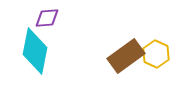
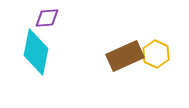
cyan diamond: moved 1 px right, 1 px down
brown rectangle: moved 1 px left; rotated 12 degrees clockwise
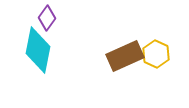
purple diamond: rotated 50 degrees counterclockwise
cyan diamond: moved 2 px right, 2 px up
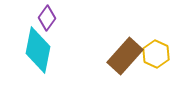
brown rectangle: rotated 24 degrees counterclockwise
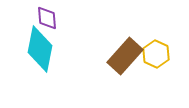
purple diamond: rotated 40 degrees counterclockwise
cyan diamond: moved 2 px right, 1 px up
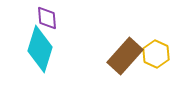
cyan diamond: rotated 6 degrees clockwise
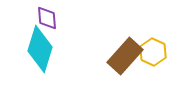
yellow hexagon: moved 3 px left, 2 px up
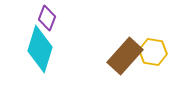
purple diamond: rotated 25 degrees clockwise
yellow hexagon: rotated 16 degrees counterclockwise
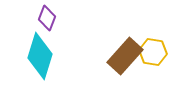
cyan diamond: moved 7 px down
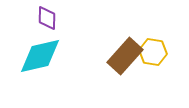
purple diamond: rotated 20 degrees counterclockwise
cyan diamond: rotated 60 degrees clockwise
